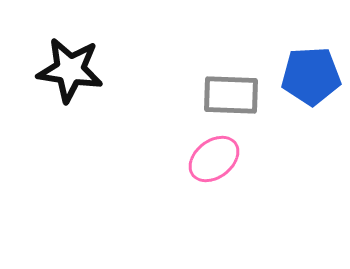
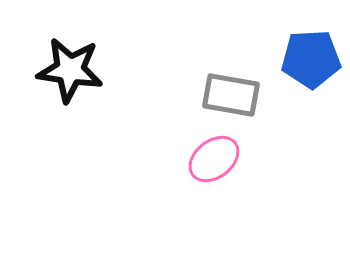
blue pentagon: moved 17 px up
gray rectangle: rotated 8 degrees clockwise
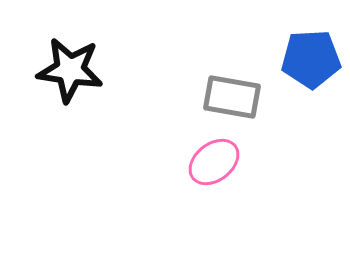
gray rectangle: moved 1 px right, 2 px down
pink ellipse: moved 3 px down
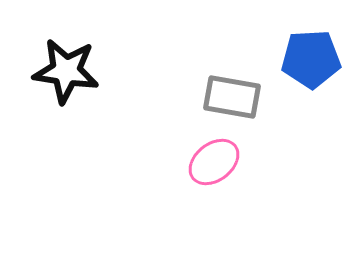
black star: moved 4 px left, 1 px down
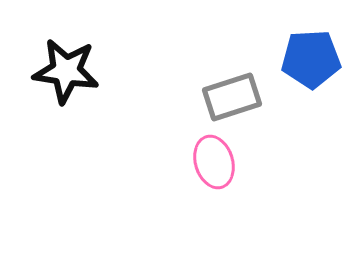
gray rectangle: rotated 28 degrees counterclockwise
pink ellipse: rotated 69 degrees counterclockwise
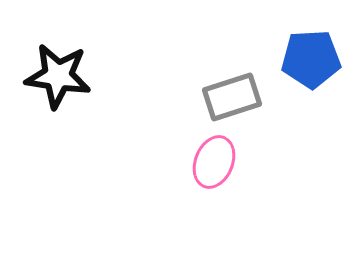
black star: moved 8 px left, 5 px down
pink ellipse: rotated 39 degrees clockwise
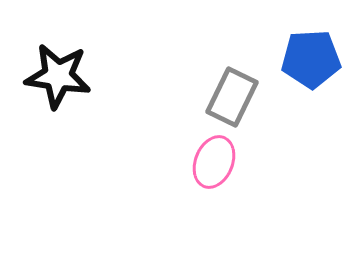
gray rectangle: rotated 46 degrees counterclockwise
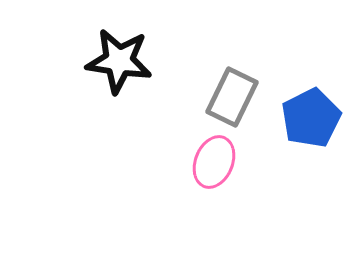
blue pentagon: moved 59 px down; rotated 24 degrees counterclockwise
black star: moved 61 px right, 15 px up
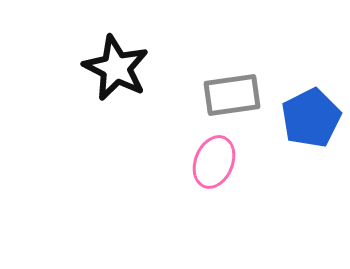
black star: moved 3 px left, 7 px down; rotated 18 degrees clockwise
gray rectangle: moved 2 px up; rotated 56 degrees clockwise
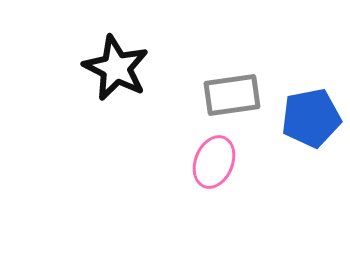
blue pentagon: rotated 16 degrees clockwise
